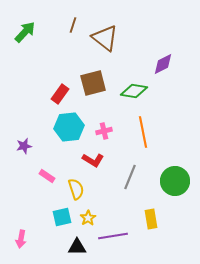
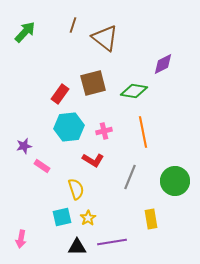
pink rectangle: moved 5 px left, 10 px up
purple line: moved 1 px left, 6 px down
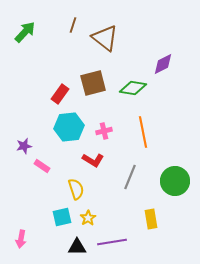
green diamond: moved 1 px left, 3 px up
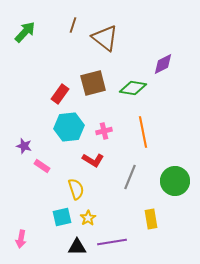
purple star: rotated 28 degrees clockwise
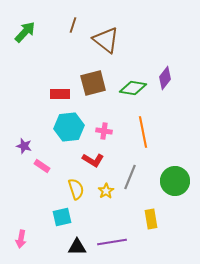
brown triangle: moved 1 px right, 2 px down
purple diamond: moved 2 px right, 14 px down; rotated 25 degrees counterclockwise
red rectangle: rotated 54 degrees clockwise
pink cross: rotated 21 degrees clockwise
yellow star: moved 18 px right, 27 px up
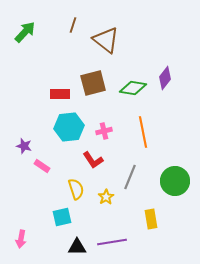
pink cross: rotated 21 degrees counterclockwise
red L-shape: rotated 25 degrees clockwise
yellow star: moved 6 px down
